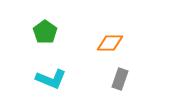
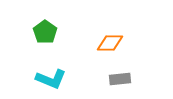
gray rectangle: rotated 65 degrees clockwise
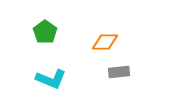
orange diamond: moved 5 px left, 1 px up
gray rectangle: moved 1 px left, 7 px up
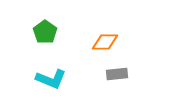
gray rectangle: moved 2 px left, 2 px down
